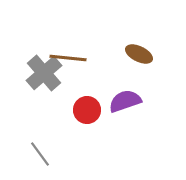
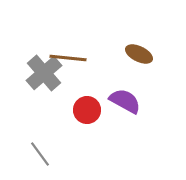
purple semicircle: rotated 48 degrees clockwise
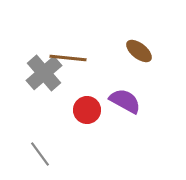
brown ellipse: moved 3 px up; rotated 12 degrees clockwise
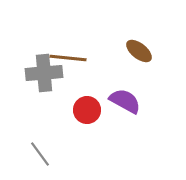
gray cross: rotated 36 degrees clockwise
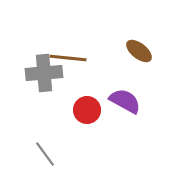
gray line: moved 5 px right
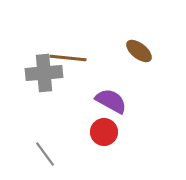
purple semicircle: moved 14 px left
red circle: moved 17 px right, 22 px down
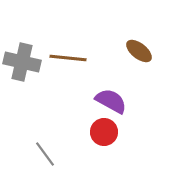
gray cross: moved 22 px left, 11 px up; rotated 18 degrees clockwise
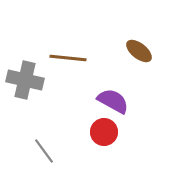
gray cross: moved 3 px right, 18 px down
purple semicircle: moved 2 px right
gray line: moved 1 px left, 3 px up
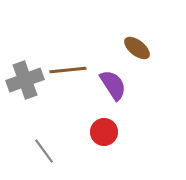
brown ellipse: moved 2 px left, 3 px up
brown line: moved 12 px down; rotated 12 degrees counterclockwise
gray cross: rotated 33 degrees counterclockwise
purple semicircle: moved 16 px up; rotated 28 degrees clockwise
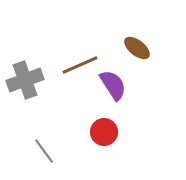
brown line: moved 12 px right, 5 px up; rotated 18 degrees counterclockwise
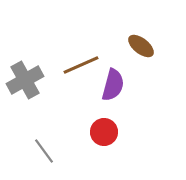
brown ellipse: moved 4 px right, 2 px up
brown line: moved 1 px right
gray cross: rotated 9 degrees counterclockwise
purple semicircle: rotated 48 degrees clockwise
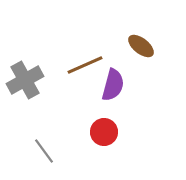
brown line: moved 4 px right
